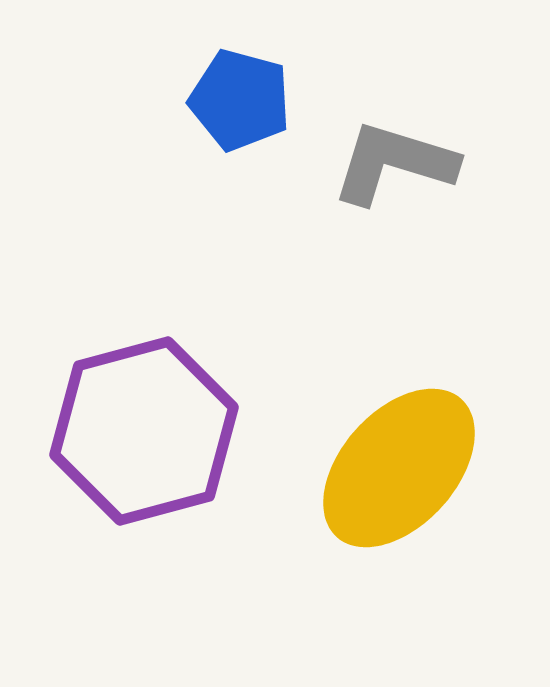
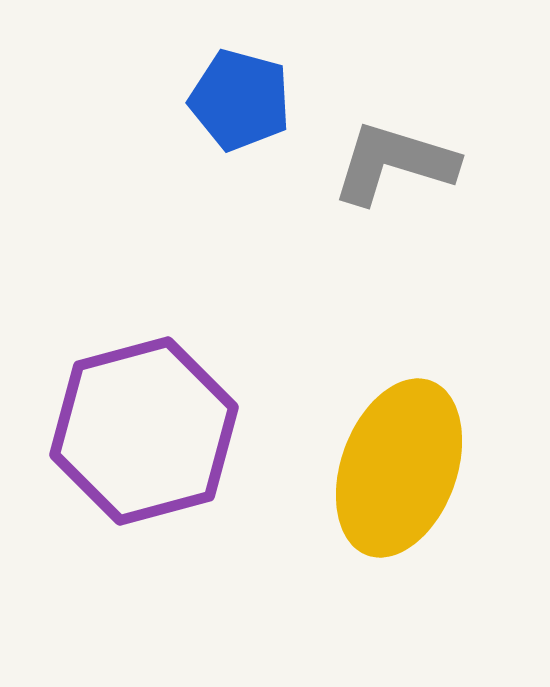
yellow ellipse: rotated 22 degrees counterclockwise
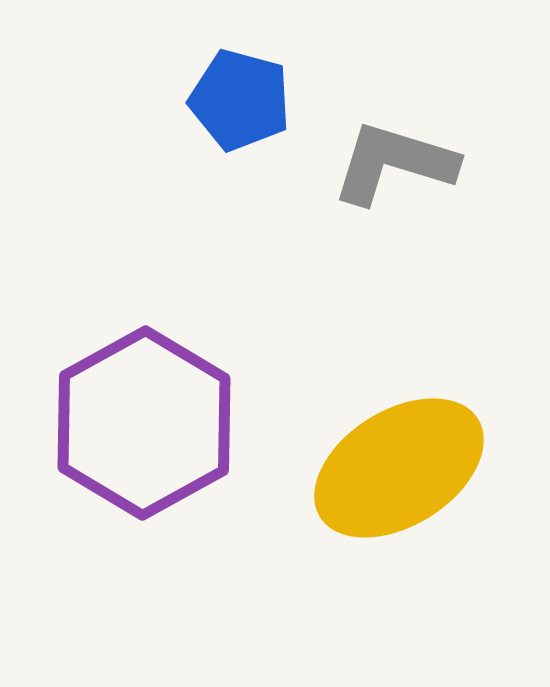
purple hexagon: moved 8 px up; rotated 14 degrees counterclockwise
yellow ellipse: rotated 38 degrees clockwise
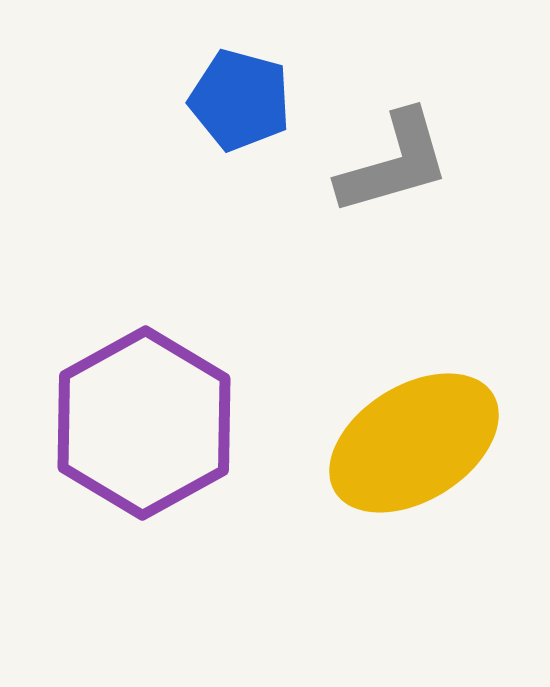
gray L-shape: rotated 147 degrees clockwise
yellow ellipse: moved 15 px right, 25 px up
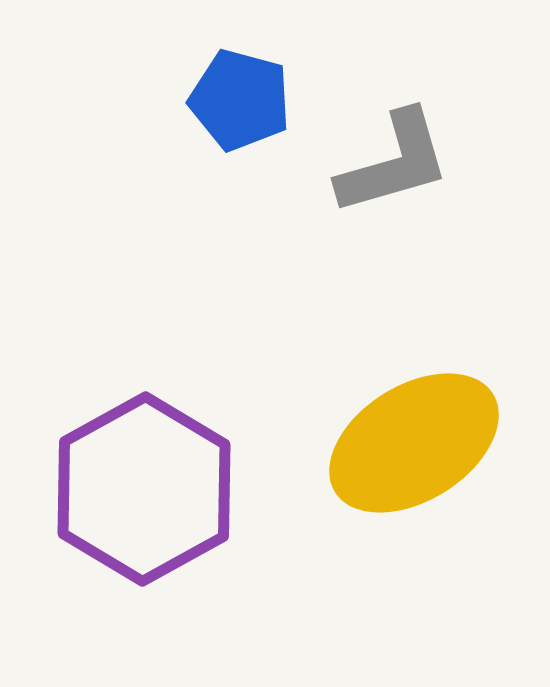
purple hexagon: moved 66 px down
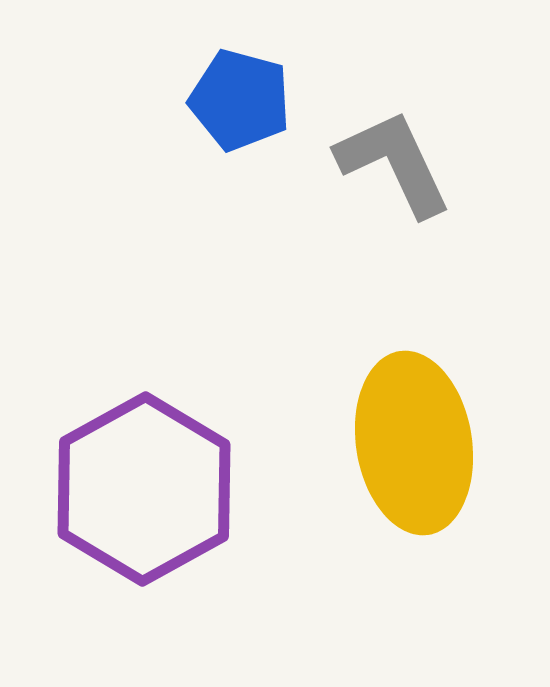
gray L-shape: rotated 99 degrees counterclockwise
yellow ellipse: rotated 67 degrees counterclockwise
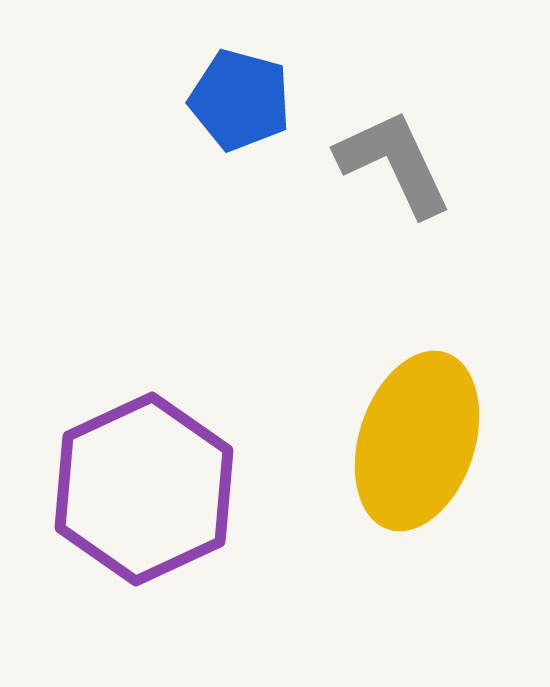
yellow ellipse: moved 3 px right, 2 px up; rotated 27 degrees clockwise
purple hexagon: rotated 4 degrees clockwise
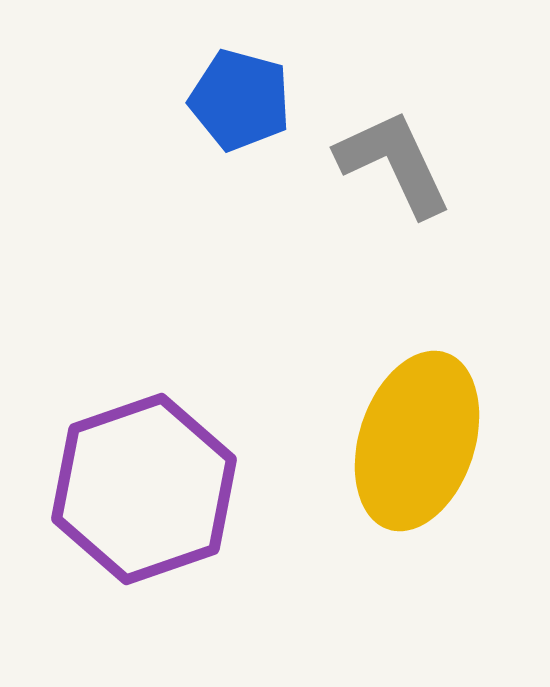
purple hexagon: rotated 6 degrees clockwise
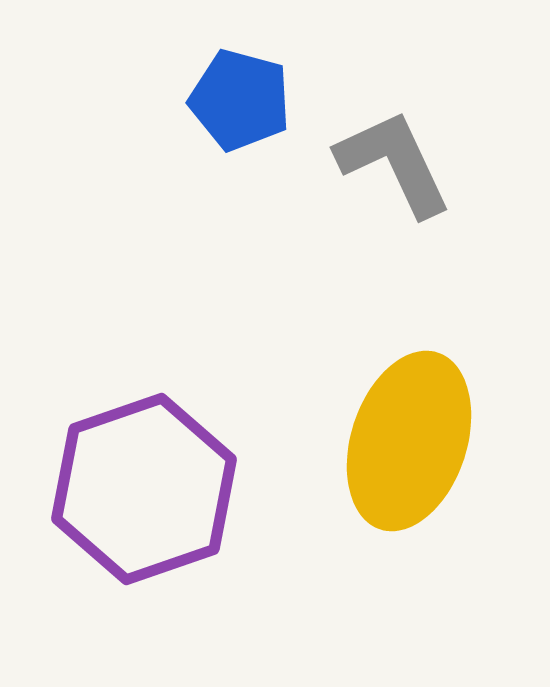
yellow ellipse: moved 8 px left
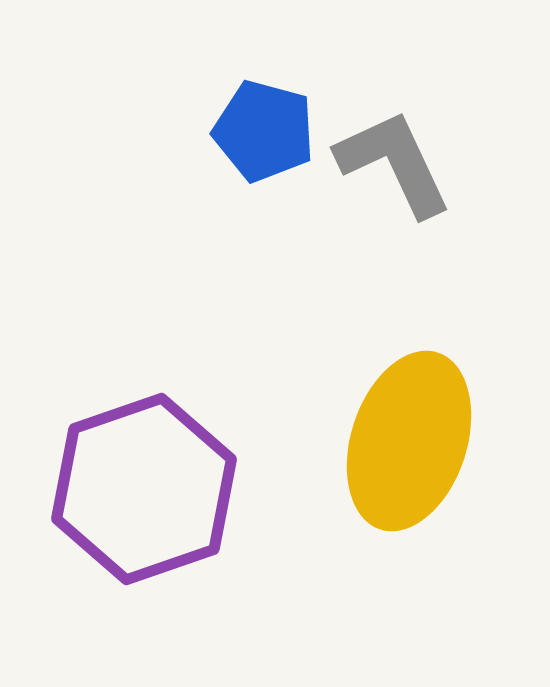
blue pentagon: moved 24 px right, 31 px down
